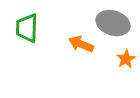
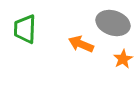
green trapezoid: moved 2 px left, 1 px down
orange star: moved 3 px left
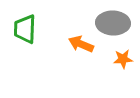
gray ellipse: rotated 16 degrees counterclockwise
orange star: rotated 24 degrees clockwise
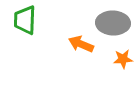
green trapezoid: moved 9 px up
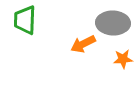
orange arrow: moved 2 px right; rotated 50 degrees counterclockwise
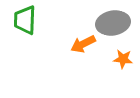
gray ellipse: rotated 12 degrees counterclockwise
orange star: rotated 12 degrees clockwise
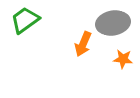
green trapezoid: rotated 52 degrees clockwise
orange arrow: rotated 40 degrees counterclockwise
